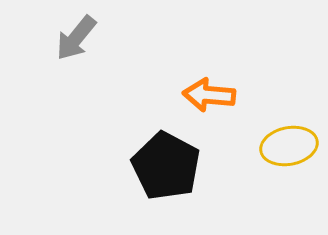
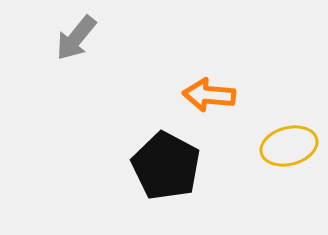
yellow ellipse: rotated 4 degrees counterclockwise
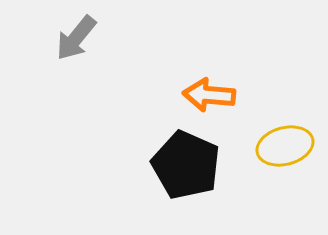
yellow ellipse: moved 4 px left
black pentagon: moved 20 px right, 1 px up; rotated 4 degrees counterclockwise
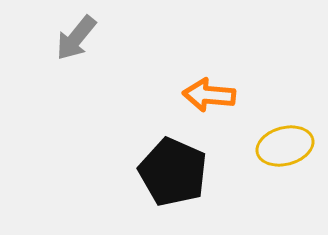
black pentagon: moved 13 px left, 7 px down
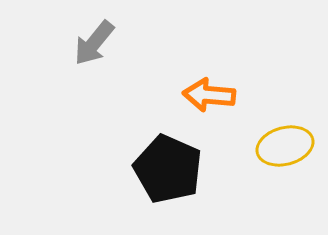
gray arrow: moved 18 px right, 5 px down
black pentagon: moved 5 px left, 3 px up
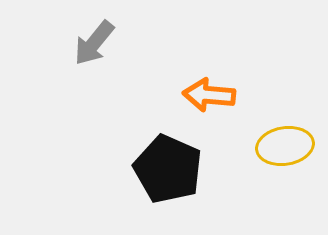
yellow ellipse: rotated 6 degrees clockwise
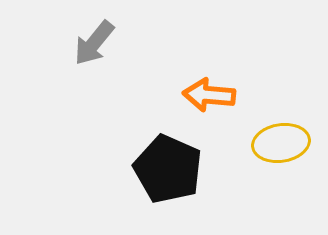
yellow ellipse: moved 4 px left, 3 px up
